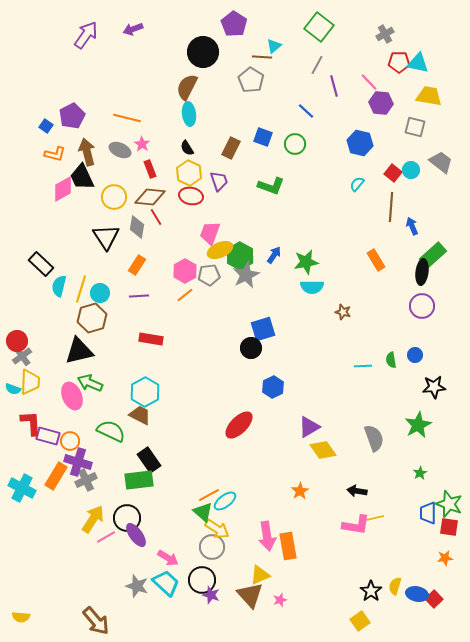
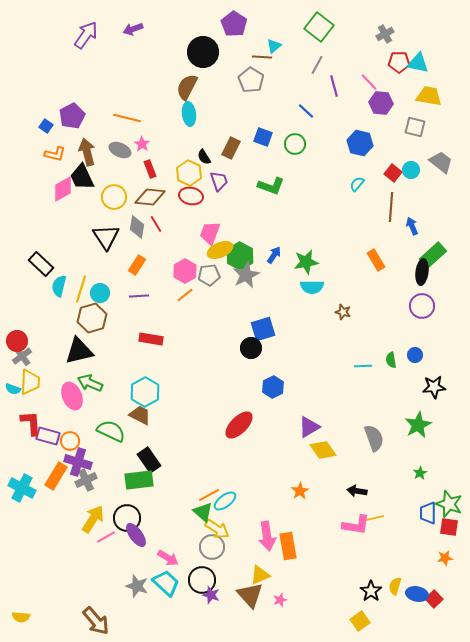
black semicircle at (187, 148): moved 17 px right, 9 px down
red line at (156, 217): moved 7 px down
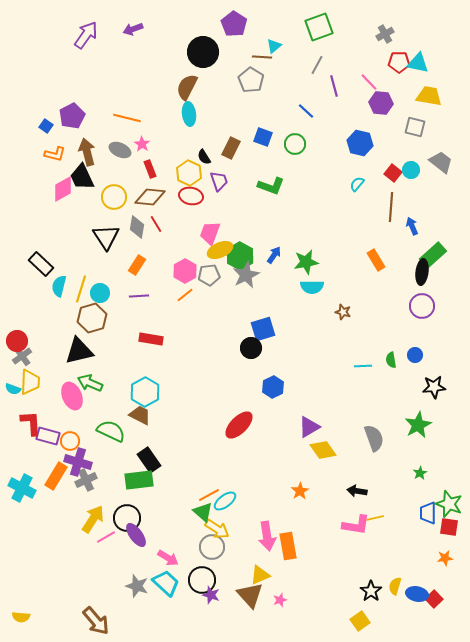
green square at (319, 27): rotated 32 degrees clockwise
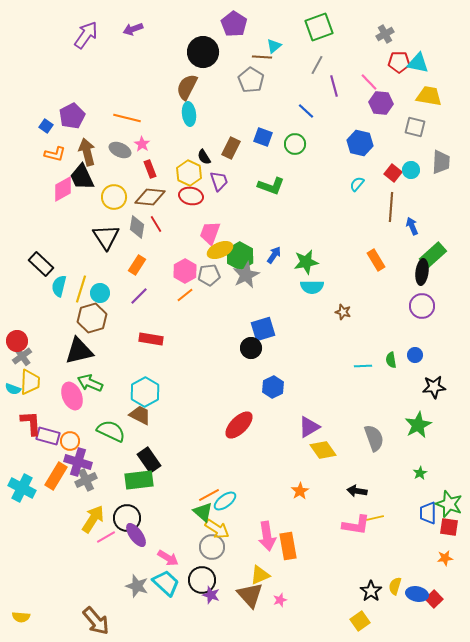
gray trapezoid at (441, 162): rotated 55 degrees clockwise
purple line at (139, 296): rotated 42 degrees counterclockwise
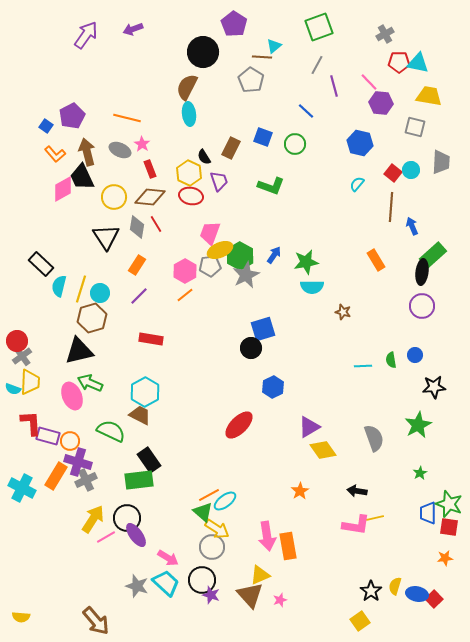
orange L-shape at (55, 154): rotated 35 degrees clockwise
gray pentagon at (209, 275): moved 1 px right, 9 px up
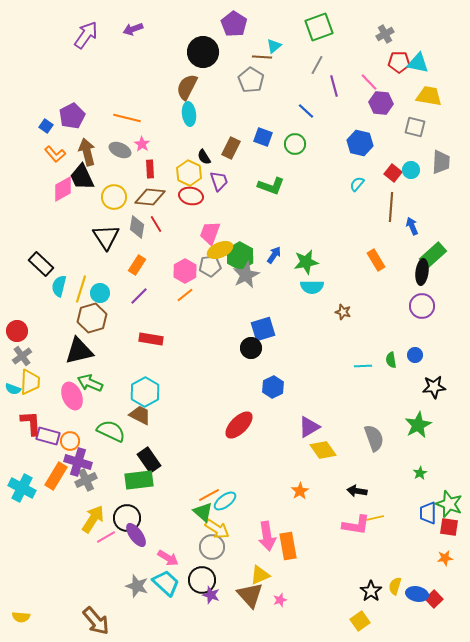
red rectangle at (150, 169): rotated 18 degrees clockwise
red circle at (17, 341): moved 10 px up
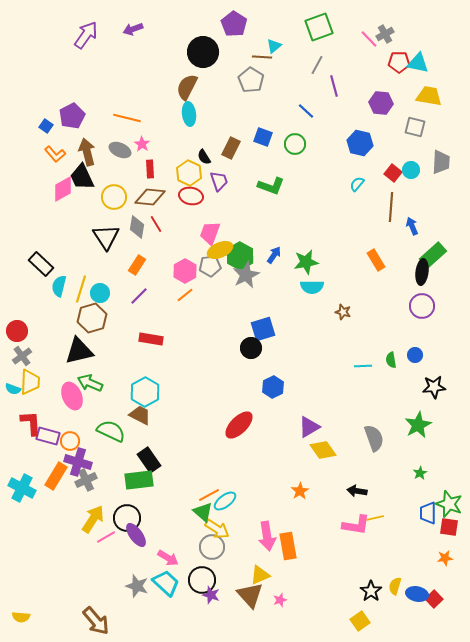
pink line at (369, 82): moved 43 px up
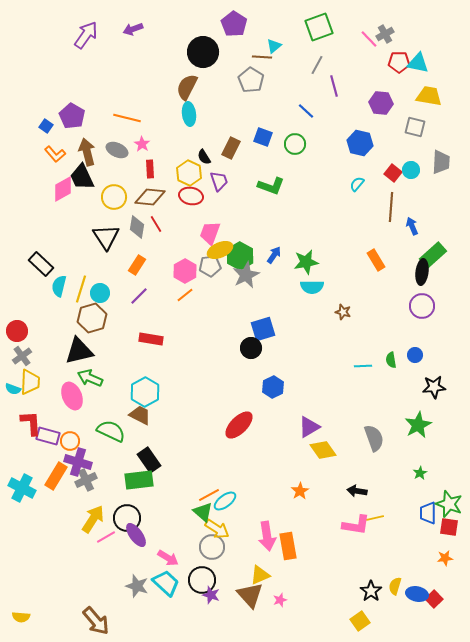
purple pentagon at (72, 116): rotated 15 degrees counterclockwise
gray ellipse at (120, 150): moved 3 px left
green arrow at (90, 383): moved 5 px up
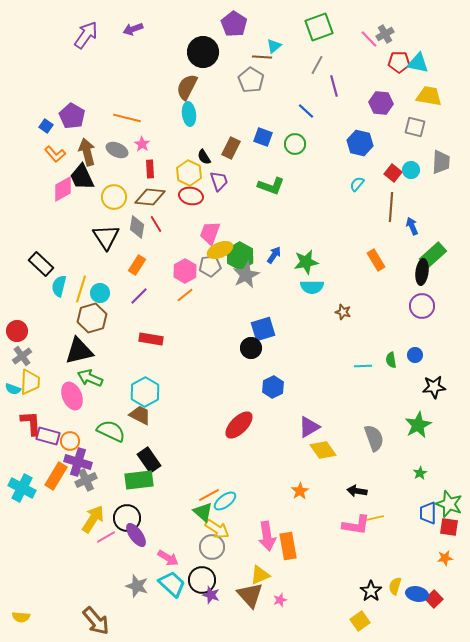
cyan trapezoid at (166, 583): moved 6 px right, 1 px down
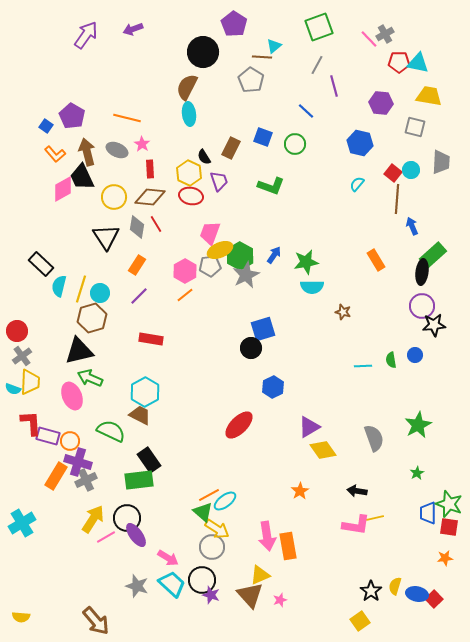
brown line at (391, 207): moved 6 px right, 8 px up
black star at (434, 387): moved 62 px up
green star at (420, 473): moved 3 px left
cyan cross at (22, 488): moved 35 px down; rotated 32 degrees clockwise
